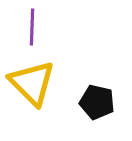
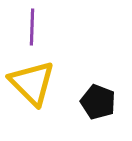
black pentagon: moved 1 px right; rotated 8 degrees clockwise
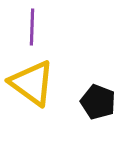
yellow triangle: rotated 9 degrees counterclockwise
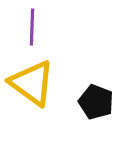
black pentagon: moved 2 px left
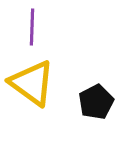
black pentagon: rotated 24 degrees clockwise
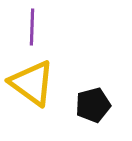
black pentagon: moved 3 px left, 3 px down; rotated 12 degrees clockwise
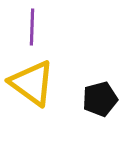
black pentagon: moved 7 px right, 6 px up
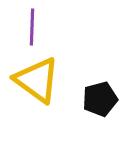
yellow triangle: moved 5 px right, 3 px up
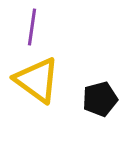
purple line: rotated 6 degrees clockwise
